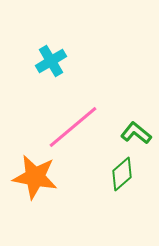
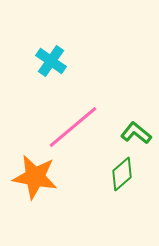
cyan cross: rotated 24 degrees counterclockwise
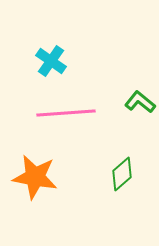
pink line: moved 7 px left, 14 px up; rotated 36 degrees clockwise
green L-shape: moved 4 px right, 31 px up
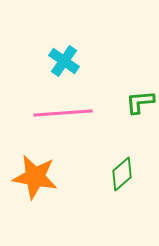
cyan cross: moved 13 px right
green L-shape: rotated 44 degrees counterclockwise
pink line: moved 3 px left
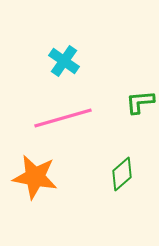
pink line: moved 5 px down; rotated 12 degrees counterclockwise
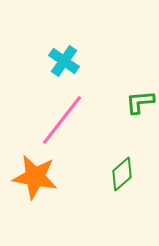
pink line: moved 1 px left, 2 px down; rotated 36 degrees counterclockwise
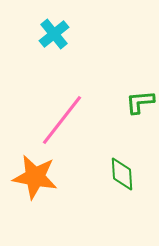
cyan cross: moved 10 px left, 27 px up; rotated 16 degrees clockwise
green diamond: rotated 52 degrees counterclockwise
